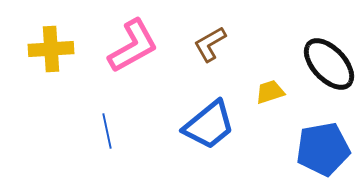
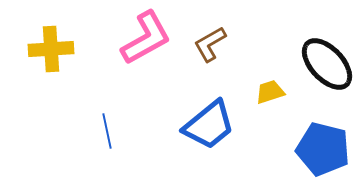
pink L-shape: moved 13 px right, 8 px up
black ellipse: moved 2 px left
blue pentagon: rotated 24 degrees clockwise
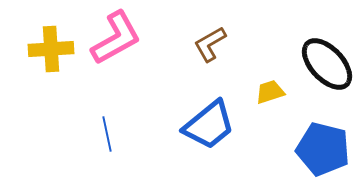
pink L-shape: moved 30 px left
blue line: moved 3 px down
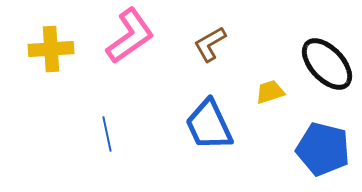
pink L-shape: moved 14 px right, 2 px up; rotated 6 degrees counterclockwise
blue trapezoid: rotated 104 degrees clockwise
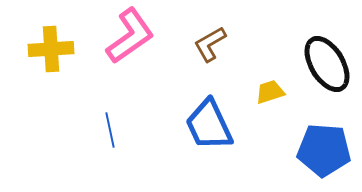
black ellipse: rotated 12 degrees clockwise
blue line: moved 3 px right, 4 px up
blue pentagon: moved 1 px right, 1 px down; rotated 10 degrees counterclockwise
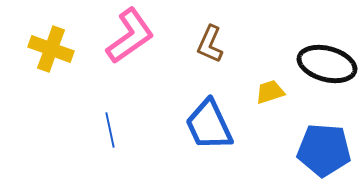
brown L-shape: rotated 36 degrees counterclockwise
yellow cross: rotated 24 degrees clockwise
black ellipse: rotated 44 degrees counterclockwise
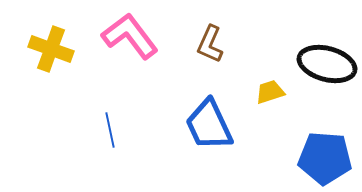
pink L-shape: rotated 92 degrees counterclockwise
blue pentagon: moved 1 px right, 8 px down
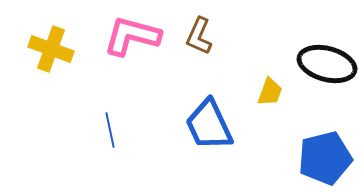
pink L-shape: moved 2 px right; rotated 38 degrees counterclockwise
brown L-shape: moved 11 px left, 8 px up
yellow trapezoid: rotated 128 degrees clockwise
blue pentagon: rotated 18 degrees counterclockwise
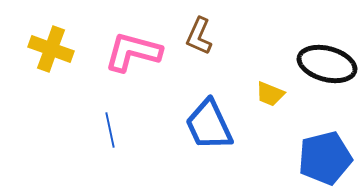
pink L-shape: moved 1 px right, 16 px down
yellow trapezoid: moved 2 px down; rotated 92 degrees clockwise
